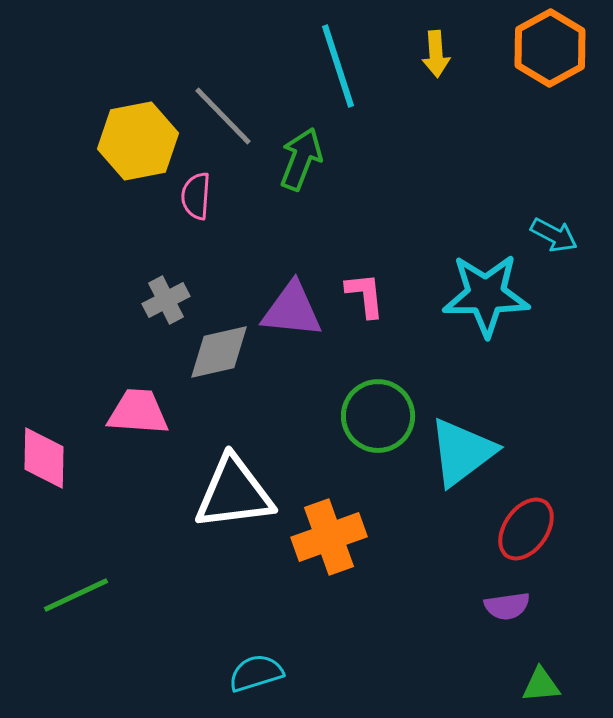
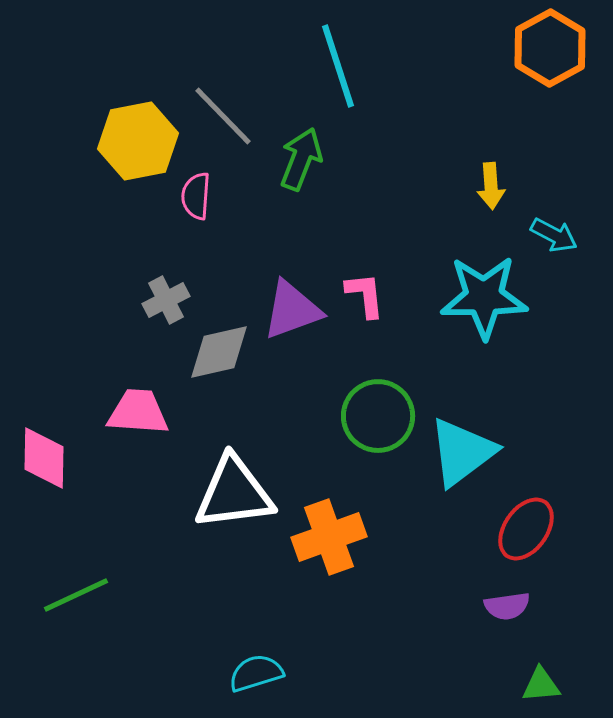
yellow arrow: moved 55 px right, 132 px down
cyan star: moved 2 px left, 2 px down
purple triangle: rotated 26 degrees counterclockwise
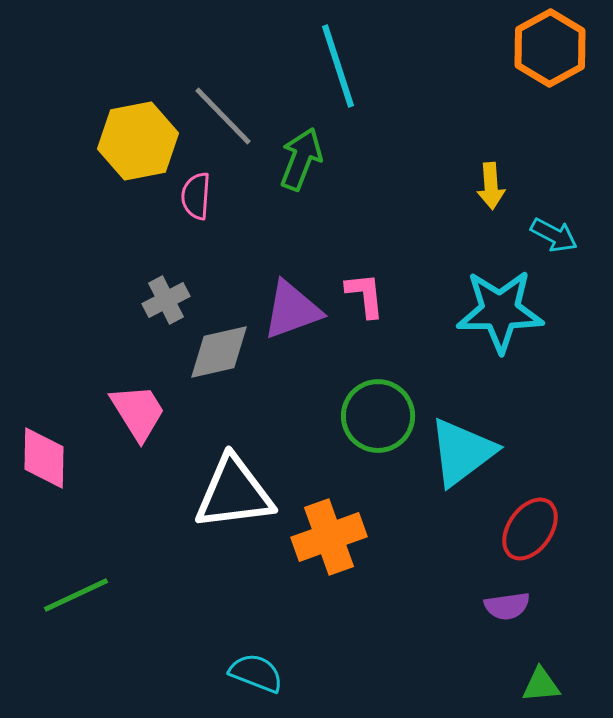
cyan star: moved 16 px right, 14 px down
pink trapezoid: rotated 54 degrees clockwise
red ellipse: moved 4 px right
cyan semicircle: rotated 38 degrees clockwise
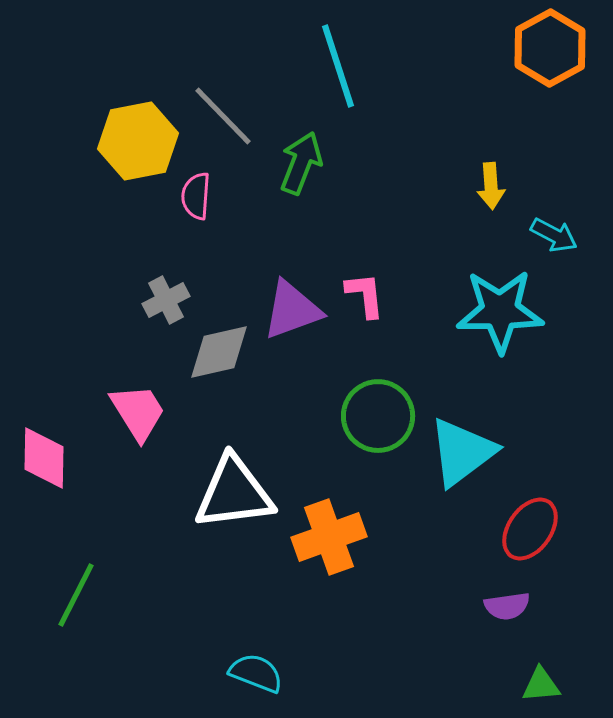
green arrow: moved 4 px down
green line: rotated 38 degrees counterclockwise
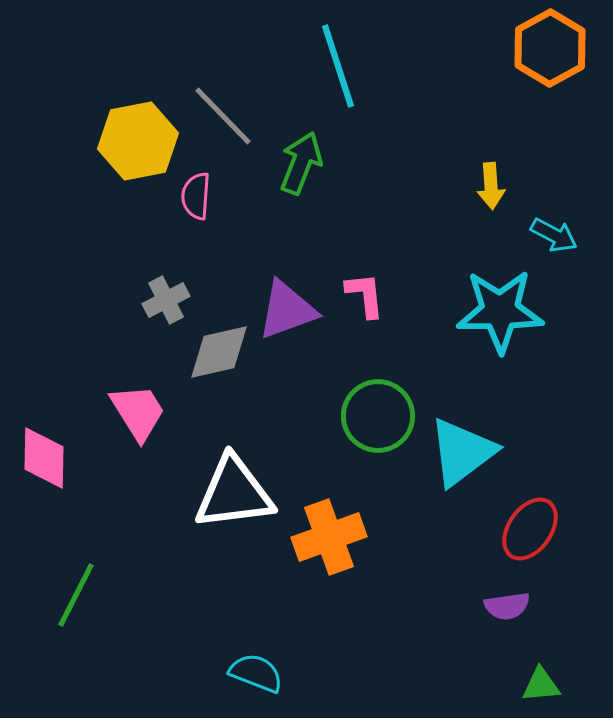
purple triangle: moved 5 px left
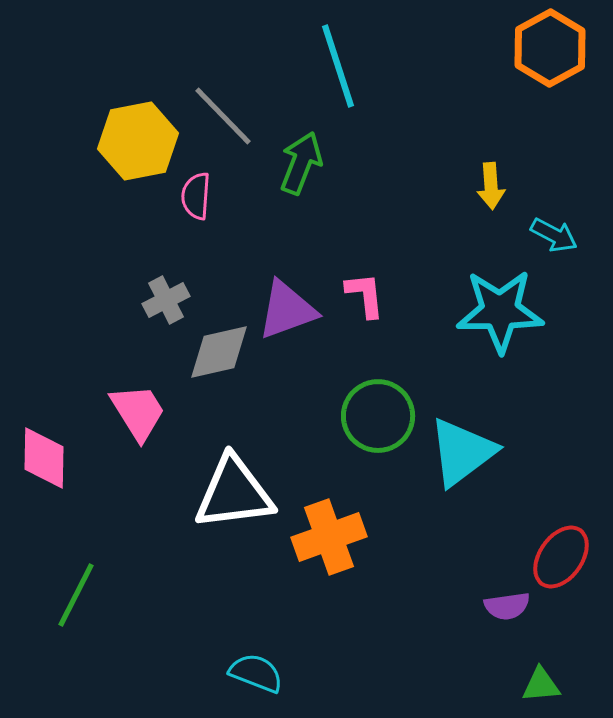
red ellipse: moved 31 px right, 28 px down
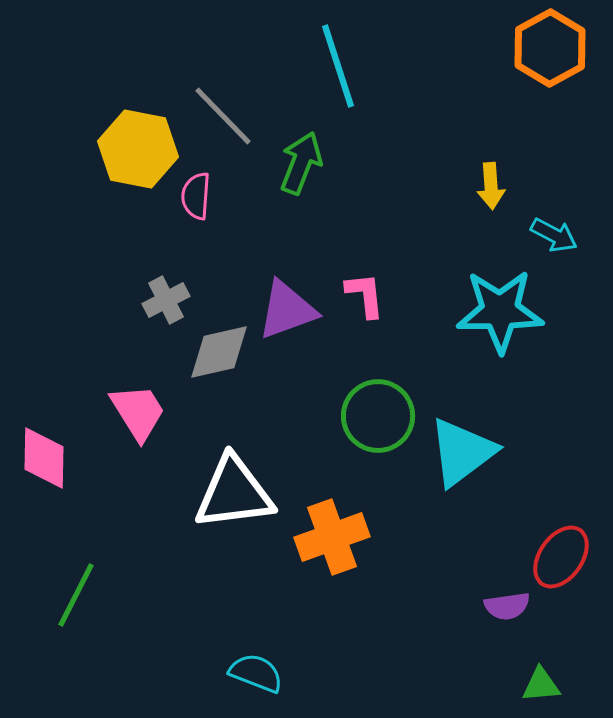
yellow hexagon: moved 8 px down; rotated 22 degrees clockwise
orange cross: moved 3 px right
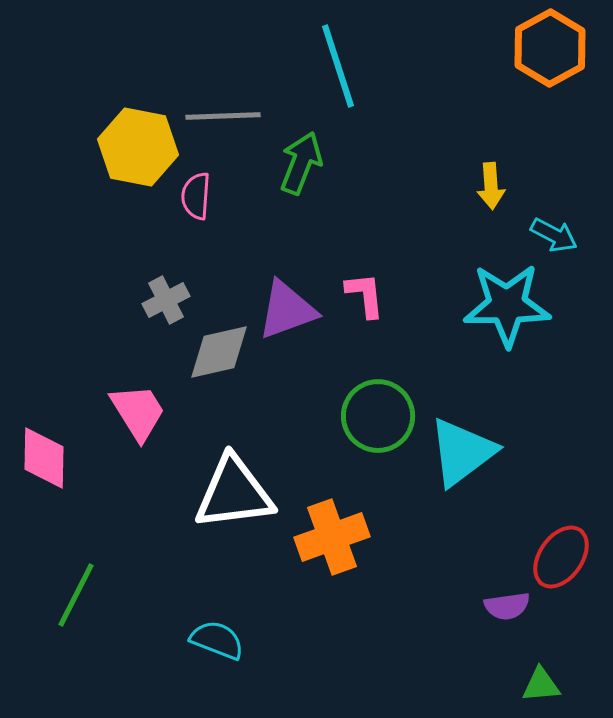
gray line: rotated 48 degrees counterclockwise
yellow hexagon: moved 2 px up
cyan star: moved 7 px right, 6 px up
cyan semicircle: moved 39 px left, 33 px up
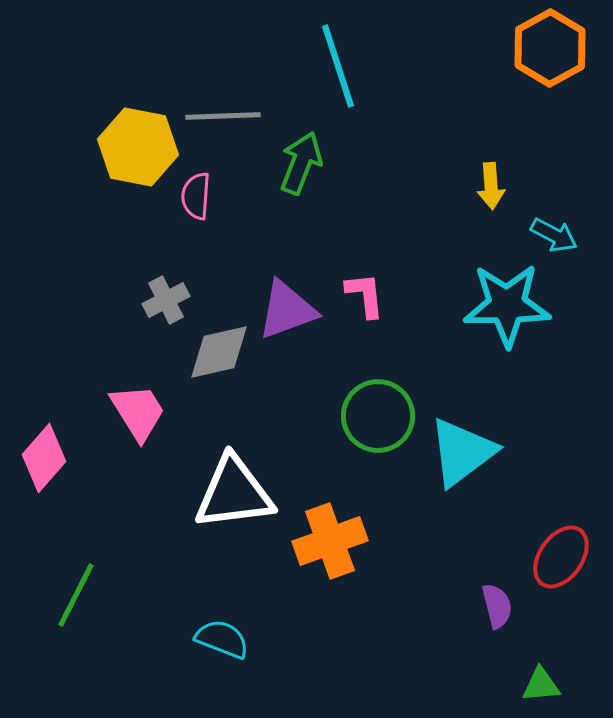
pink diamond: rotated 40 degrees clockwise
orange cross: moved 2 px left, 4 px down
purple semicircle: moved 10 px left; rotated 96 degrees counterclockwise
cyan semicircle: moved 5 px right, 1 px up
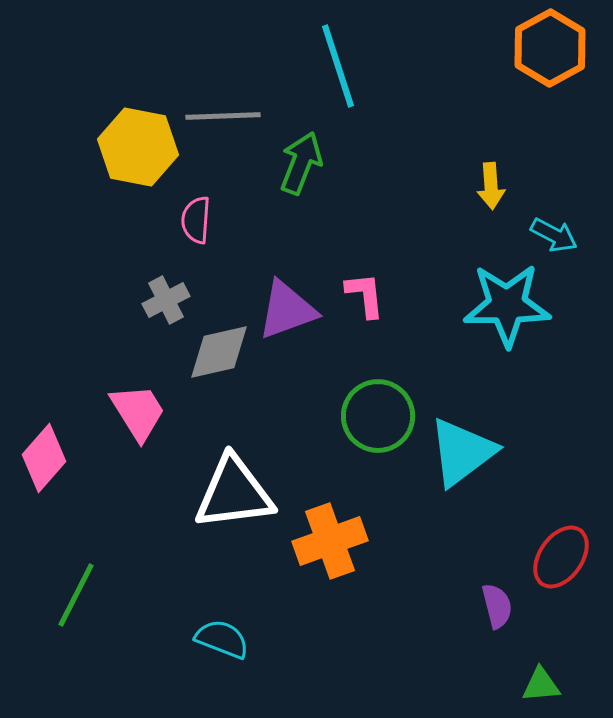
pink semicircle: moved 24 px down
